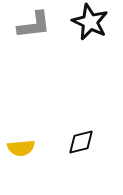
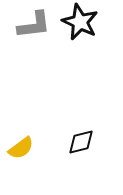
black star: moved 10 px left
yellow semicircle: rotated 32 degrees counterclockwise
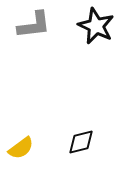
black star: moved 16 px right, 4 px down
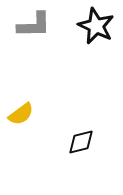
gray L-shape: rotated 6 degrees clockwise
yellow semicircle: moved 34 px up
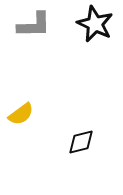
black star: moved 1 px left, 2 px up
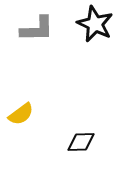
gray L-shape: moved 3 px right, 4 px down
black diamond: rotated 12 degrees clockwise
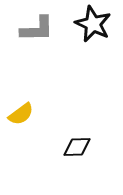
black star: moved 2 px left
black diamond: moved 4 px left, 5 px down
